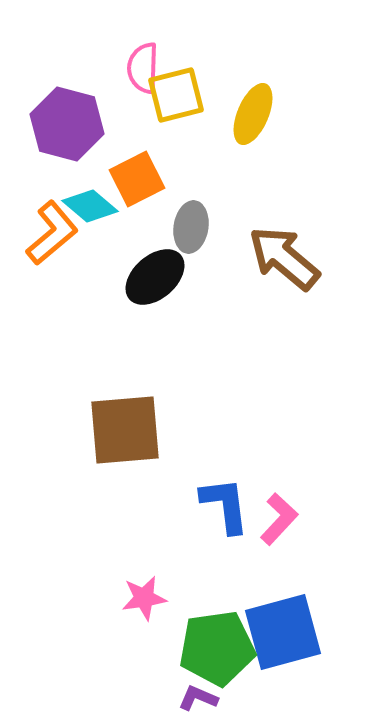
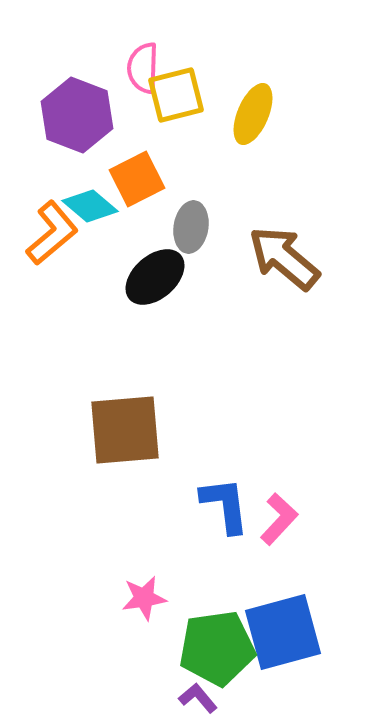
purple hexagon: moved 10 px right, 9 px up; rotated 6 degrees clockwise
purple L-shape: rotated 27 degrees clockwise
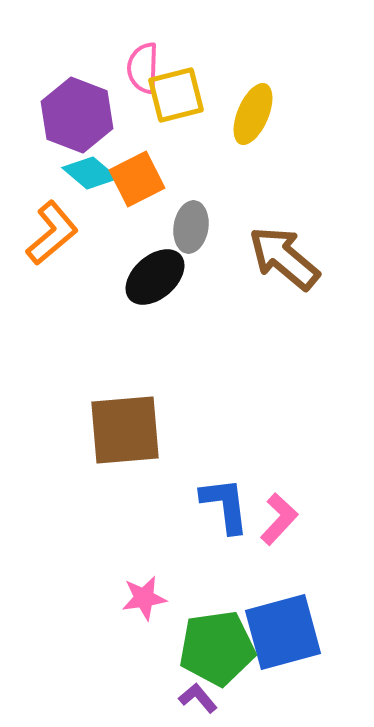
cyan diamond: moved 33 px up
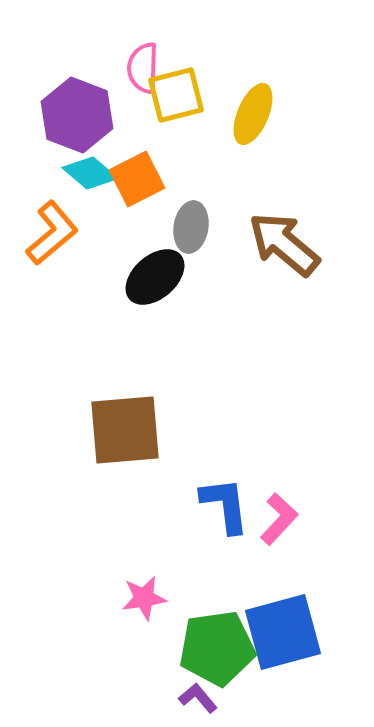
brown arrow: moved 14 px up
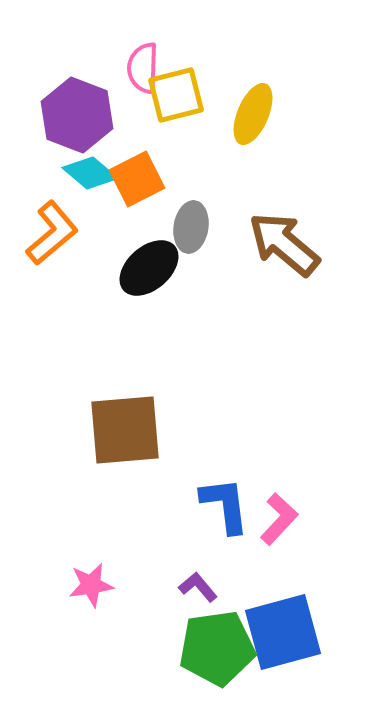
black ellipse: moved 6 px left, 9 px up
pink star: moved 53 px left, 13 px up
purple L-shape: moved 111 px up
